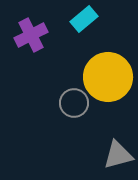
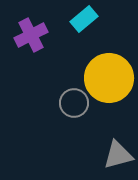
yellow circle: moved 1 px right, 1 px down
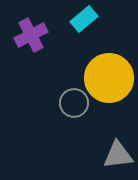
gray triangle: rotated 8 degrees clockwise
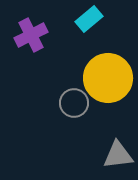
cyan rectangle: moved 5 px right
yellow circle: moved 1 px left
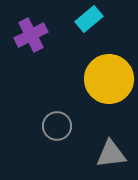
yellow circle: moved 1 px right, 1 px down
gray circle: moved 17 px left, 23 px down
gray triangle: moved 7 px left, 1 px up
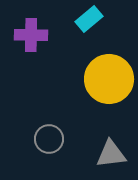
purple cross: rotated 28 degrees clockwise
gray circle: moved 8 px left, 13 px down
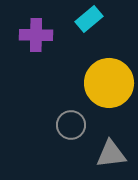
purple cross: moved 5 px right
yellow circle: moved 4 px down
gray circle: moved 22 px right, 14 px up
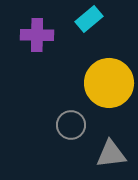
purple cross: moved 1 px right
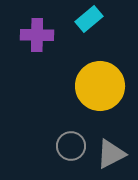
yellow circle: moved 9 px left, 3 px down
gray circle: moved 21 px down
gray triangle: rotated 20 degrees counterclockwise
